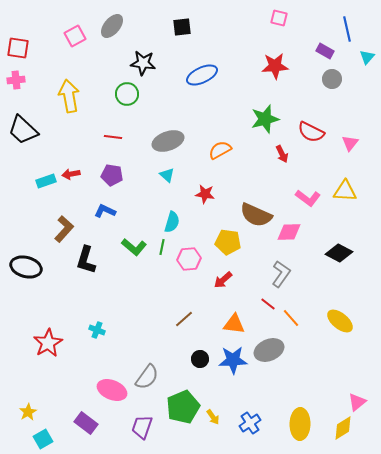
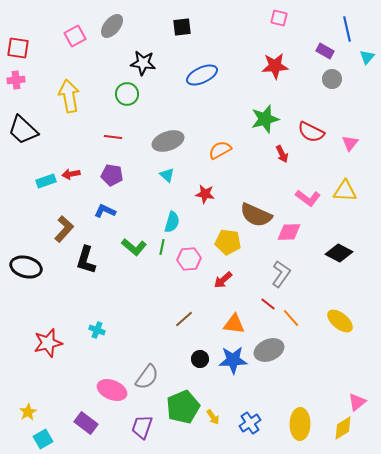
red star at (48, 343): rotated 16 degrees clockwise
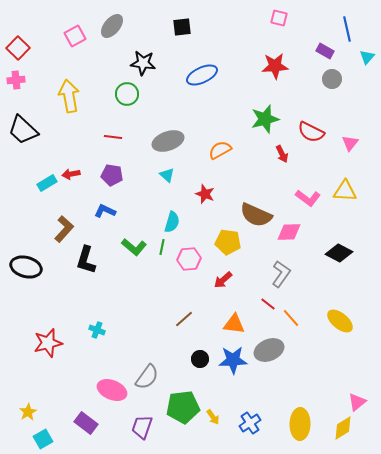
red square at (18, 48): rotated 35 degrees clockwise
cyan rectangle at (46, 181): moved 1 px right, 2 px down; rotated 12 degrees counterclockwise
red star at (205, 194): rotated 12 degrees clockwise
green pentagon at (183, 407): rotated 16 degrees clockwise
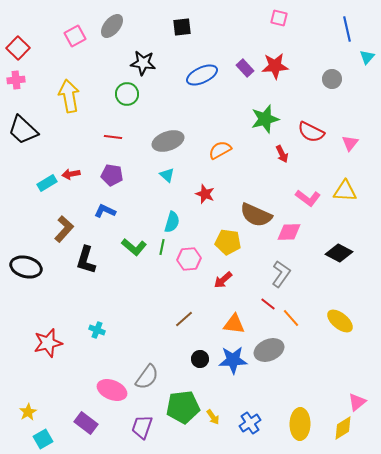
purple rectangle at (325, 51): moved 80 px left, 17 px down; rotated 18 degrees clockwise
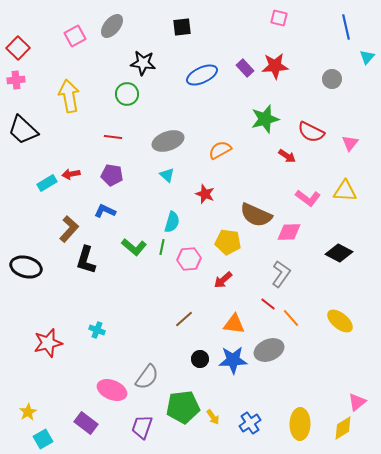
blue line at (347, 29): moved 1 px left, 2 px up
red arrow at (282, 154): moved 5 px right, 2 px down; rotated 30 degrees counterclockwise
brown L-shape at (64, 229): moved 5 px right
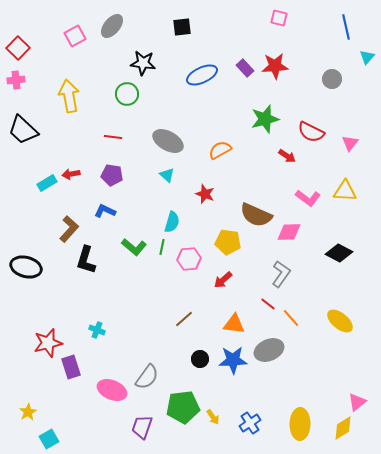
gray ellipse at (168, 141): rotated 48 degrees clockwise
purple rectangle at (86, 423): moved 15 px left, 56 px up; rotated 35 degrees clockwise
cyan square at (43, 439): moved 6 px right
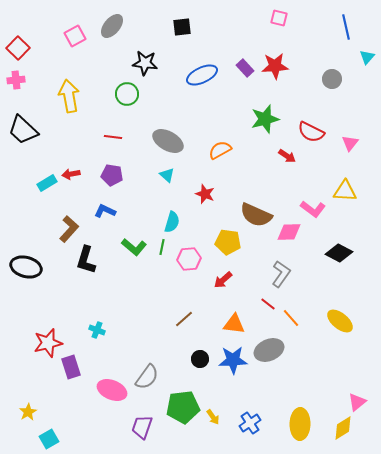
black star at (143, 63): moved 2 px right
pink L-shape at (308, 198): moved 5 px right, 11 px down
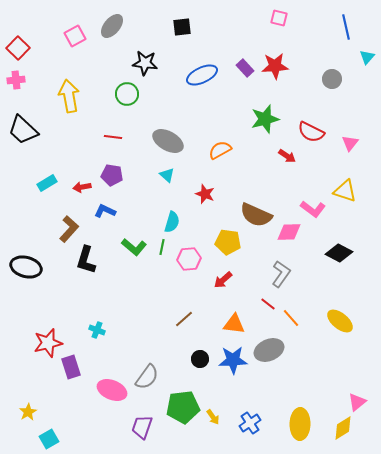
red arrow at (71, 174): moved 11 px right, 13 px down
yellow triangle at (345, 191): rotated 15 degrees clockwise
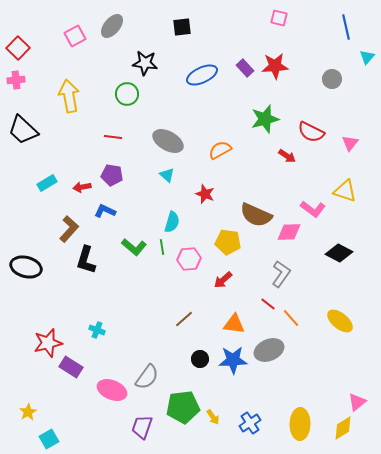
green line at (162, 247): rotated 21 degrees counterclockwise
purple rectangle at (71, 367): rotated 40 degrees counterclockwise
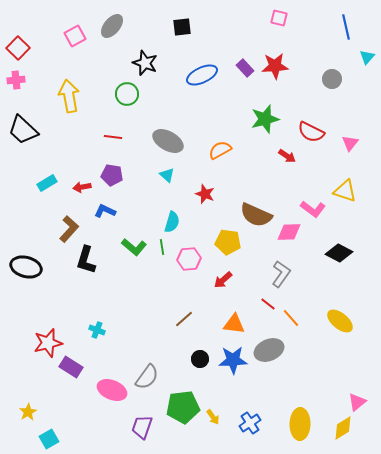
black star at (145, 63): rotated 15 degrees clockwise
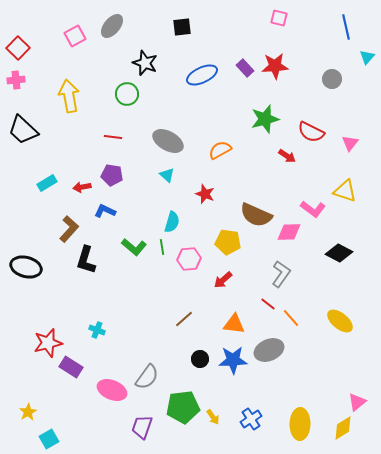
blue cross at (250, 423): moved 1 px right, 4 px up
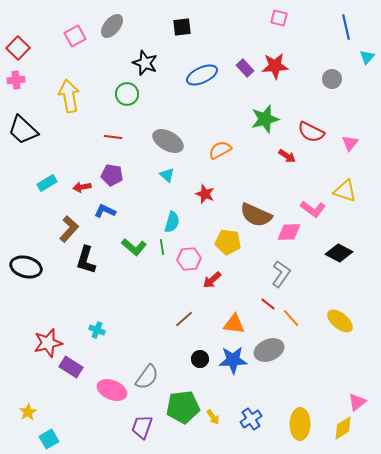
red arrow at (223, 280): moved 11 px left
